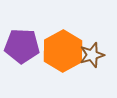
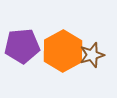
purple pentagon: rotated 8 degrees counterclockwise
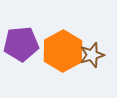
purple pentagon: moved 1 px left, 2 px up
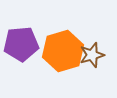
orange hexagon: rotated 12 degrees clockwise
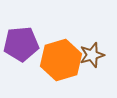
orange hexagon: moved 2 px left, 9 px down
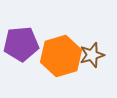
orange hexagon: moved 4 px up
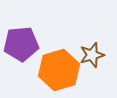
orange hexagon: moved 2 px left, 14 px down
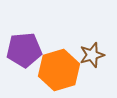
purple pentagon: moved 3 px right, 6 px down
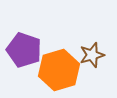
purple pentagon: rotated 24 degrees clockwise
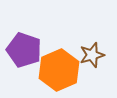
orange hexagon: rotated 6 degrees counterclockwise
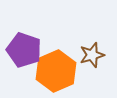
orange hexagon: moved 3 px left, 1 px down
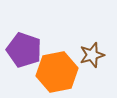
orange hexagon: moved 1 px right, 1 px down; rotated 12 degrees clockwise
